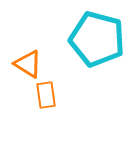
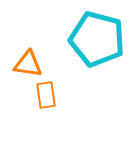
orange triangle: rotated 24 degrees counterclockwise
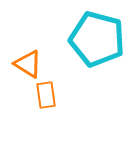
orange triangle: rotated 24 degrees clockwise
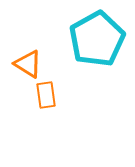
cyan pentagon: rotated 28 degrees clockwise
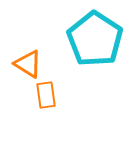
cyan pentagon: moved 2 px left; rotated 10 degrees counterclockwise
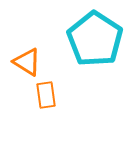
orange triangle: moved 1 px left, 2 px up
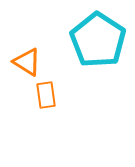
cyan pentagon: moved 3 px right, 1 px down
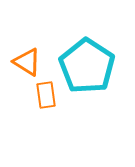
cyan pentagon: moved 11 px left, 26 px down
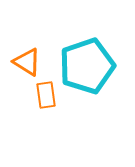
cyan pentagon: rotated 20 degrees clockwise
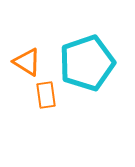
cyan pentagon: moved 3 px up
